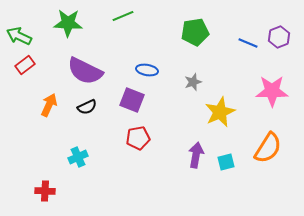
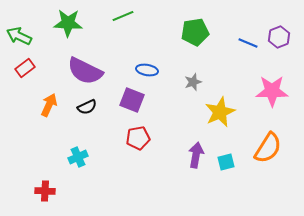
red rectangle: moved 3 px down
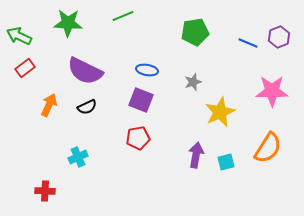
purple square: moved 9 px right
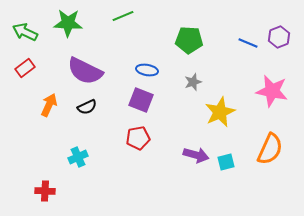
green pentagon: moved 6 px left, 8 px down; rotated 12 degrees clockwise
green arrow: moved 6 px right, 4 px up
pink star: rotated 12 degrees clockwise
orange semicircle: moved 2 px right, 1 px down; rotated 8 degrees counterclockwise
purple arrow: rotated 95 degrees clockwise
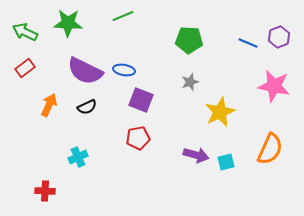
blue ellipse: moved 23 px left
gray star: moved 3 px left
pink star: moved 2 px right, 5 px up
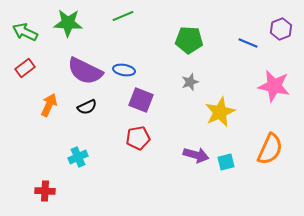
purple hexagon: moved 2 px right, 8 px up
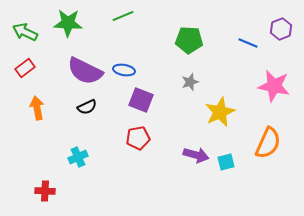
orange arrow: moved 12 px left, 3 px down; rotated 35 degrees counterclockwise
orange semicircle: moved 2 px left, 6 px up
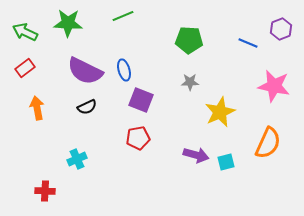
blue ellipse: rotated 65 degrees clockwise
gray star: rotated 18 degrees clockwise
cyan cross: moved 1 px left, 2 px down
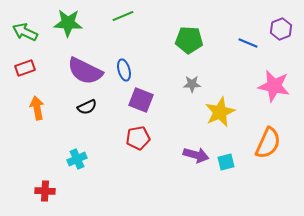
red rectangle: rotated 18 degrees clockwise
gray star: moved 2 px right, 2 px down
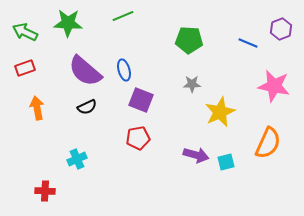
purple semicircle: rotated 15 degrees clockwise
